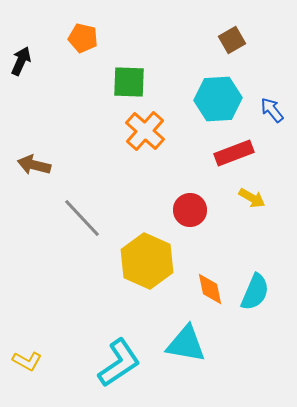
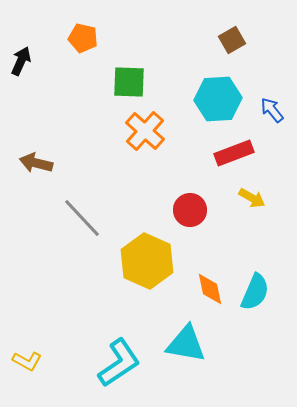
brown arrow: moved 2 px right, 2 px up
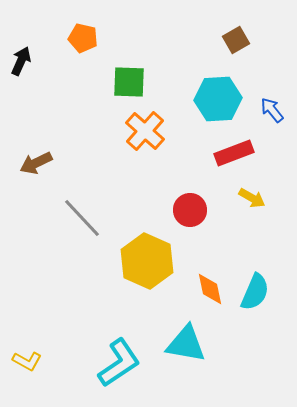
brown square: moved 4 px right
brown arrow: rotated 40 degrees counterclockwise
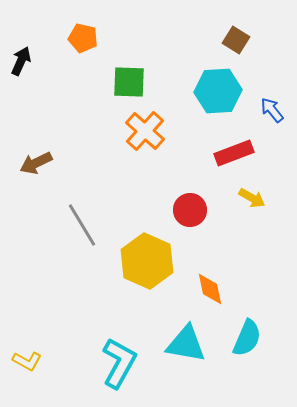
brown square: rotated 28 degrees counterclockwise
cyan hexagon: moved 8 px up
gray line: moved 7 px down; rotated 12 degrees clockwise
cyan semicircle: moved 8 px left, 46 px down
cyan L-shape: rotated 27 degrees counterclockwise
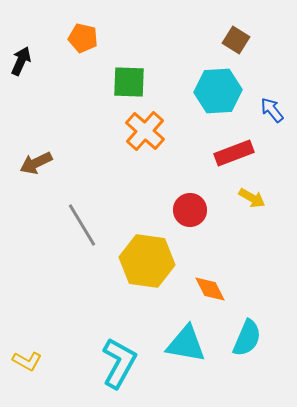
yellow hexagon: rotated 16 degrees counterclockwise
orange diamond: rotated 16 degrees counterclockwise
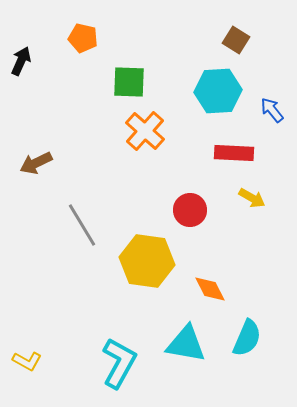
red rectangle: rotated 24 degrees clockwise
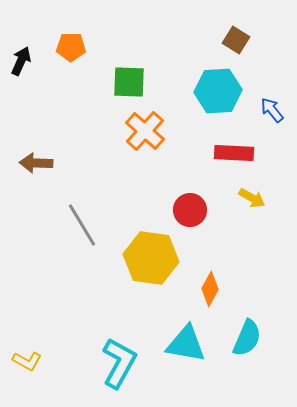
orange pentagon: moved 12 px left, 9 px down; rotated 12 degrees counterclockwise
brown arrow: rotated 28 degrees clockwise
yellow hexagon: moved 4 px right, 3 px up
orange diamond: rotated 56 degrees clockwise
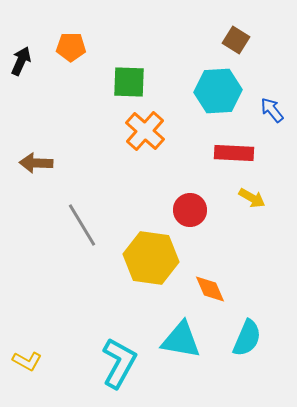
orange diamond: rotated 52 degrees counterclockwise
cyan triangle: moved 5 px left, 4 px up
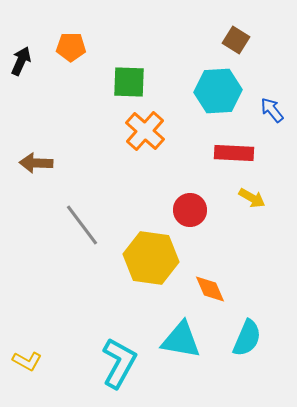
gray line: rotated 6 degrees counterclockwise
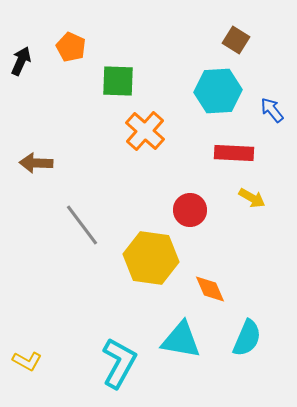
orange pentagon: rotated 24 degrees clockwise
green square: moved 11 px left, 1 px up
